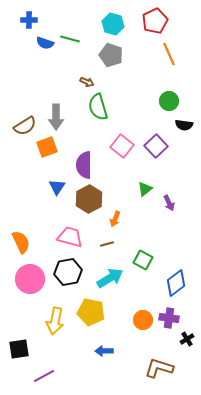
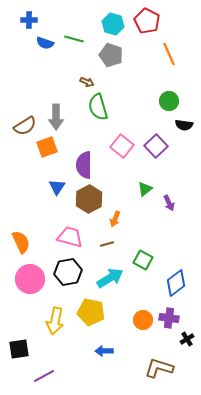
red pentagon: moved 8 px left; rotated 20 degrees counterclockwise
green line: moved 4 px right
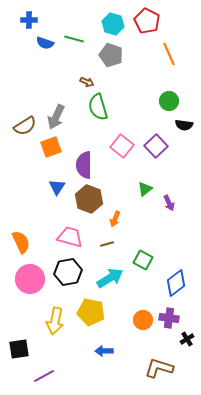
gray arrow: rotated 25 degrees clockwise
orange square: moved 4 px right
brown hexagon: rotated 12 degrees counterclockwise
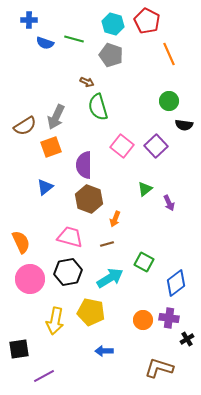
blue triangle: moved 12 px left; rotated 18 degrees clockwise
green square: moved 1 px right, 2 px down
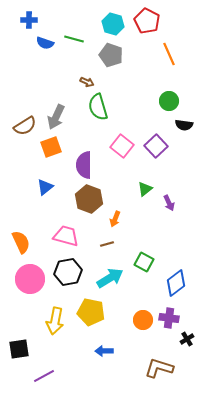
pink trapezoid: moved 4 px left, 1 px up
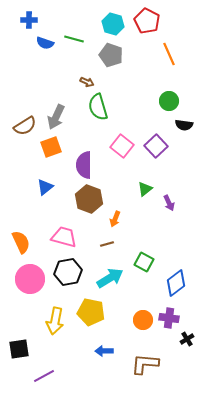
pink trapezoid: moved 2 px left, 1 px down
brown L-shape: moved 14 px left, 4 px up; rotated 12 degrees counterclockwise
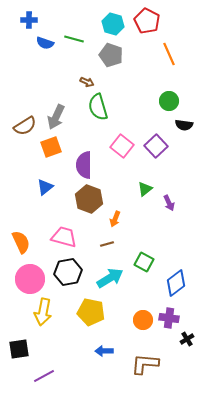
yellow arrow: moved 12 px left, 9 px up
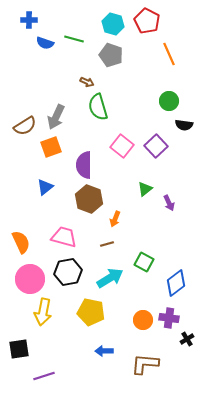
purple line: rotated 10 degrees clockwise
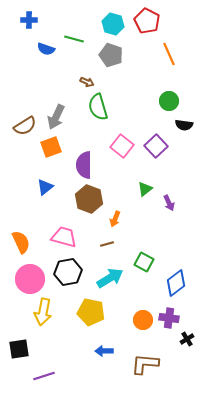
blue semicircle: moved 1 px right, 6 px down
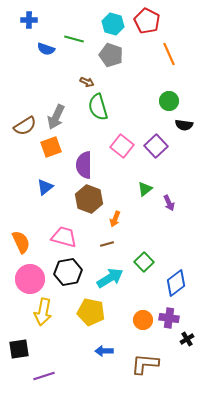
green square: rotated 18 degrees clockwise
